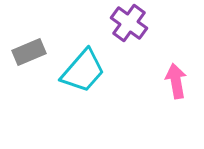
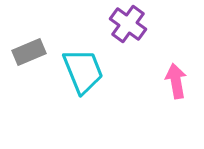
purple cross: moved 1 px left, 1 px down
cyan trapezoid: rotated 63 degrees counterclockwise
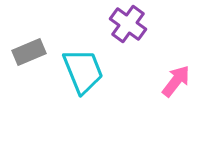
pink arrow: rotated 48 degrees clockwise
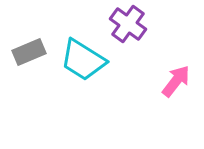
cyan trapezoid: moved 11 px up; rotated 144 degrees clockwise
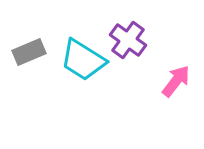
purple cross: moved 16 px down
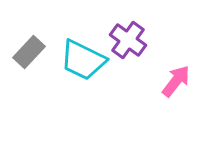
gray rectangle: rotated 24 degrees counterclockwise
cyan trapezoid: rotated 6 degrees counterclockwise
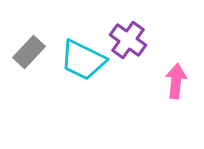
pink arrow: rotated 32 degrees counterclockwise
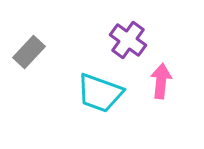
cyan trapezoid: moved 17 px right, 33 px down; rotated 6 degrees counterclockwise
pink arrow: moved 15 px left
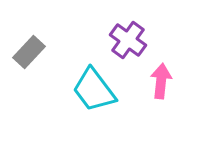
cyan trapezoid: moved 6 px left, 3 px up; rotated 33 degrees clockwise
